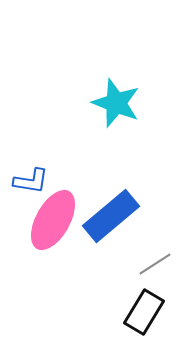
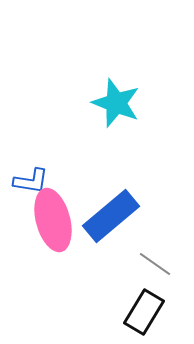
pink ellipse: rotated 44 degrees counterclockwise
gray line: rotated 68 degrees clockwise
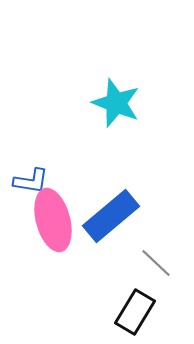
gray line: moved 1 px right, 1 px up; rotated 8 degrees clockwise
black rectangle: moved 9 px left
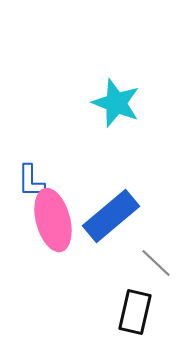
blue L-shape: rotated 81 degrees clockwise
black rectangle: rotated 18 degrees counterclockwise
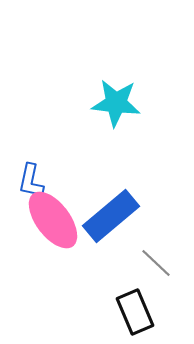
cyan star: rotated 15 degrees counterclockwise
blue L-shape: rotated 12 degrees clockwise
pink ellipse: rotated 22 degrees counterclockwise
black rectangle: rotated 36 degrees counterclockwise
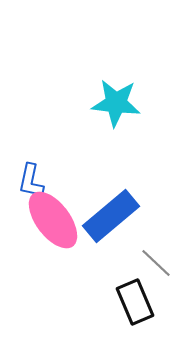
black rectangle: moved 10 px up
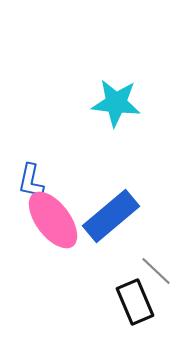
gray line: moved 8 px down
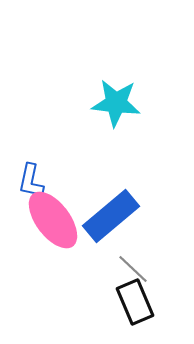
gray line: moved 23 px left, 2 px up
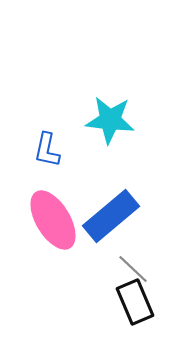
cyan star: moved 6 px left, 17 px down
blue L-shape: moved 16 px right, 31 px up
pink ellipse: rotated 6 degrees clockwise
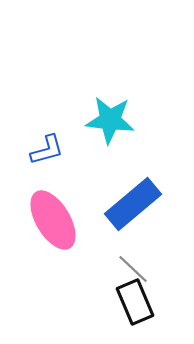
blue L-shape: rotated 117 degrees counterclockwise
blue rectangle: moved 22 px right, 12 px up
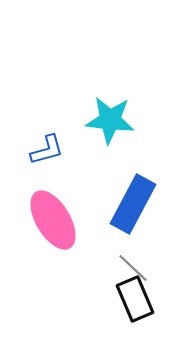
blue rectangle: rotated 22 degrees counterclockwise
gray line: moved 1 px up
black rectangle: moved 3 px up
